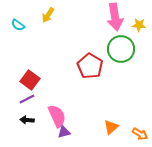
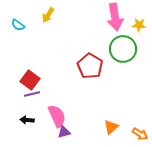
green circle: moved 2 px right
purple line: moved 5 px right, 5 px up; rotated 14 degrees clockwise
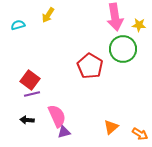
cyan semicircle: rotated 128 degrees clockwise
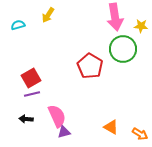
yellow star: moved 2 px right, 1 px down
red square: moved 1 px right, 2 px up; rotated 24 degrees clockwise
black arrow: moved 1 px left, 1 px up
orange triangle: rotated 49 degrees counterclockwise
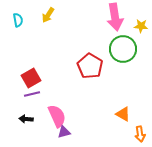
cyan semicircle: moved 5 px up; rotated 96 degrees clockwise
orange triangle: moved 12 px right, 13 px up
orange arrow: rotated 49 degrees clockwise
